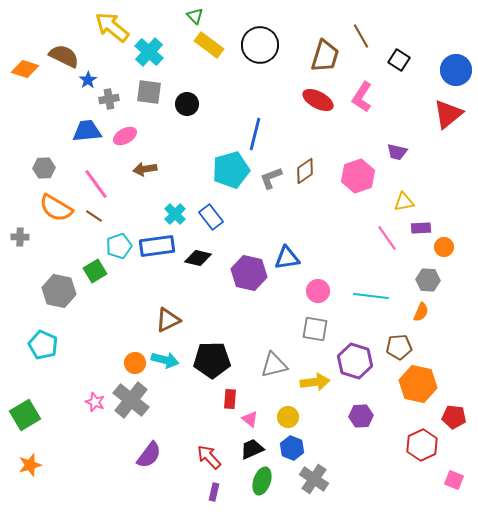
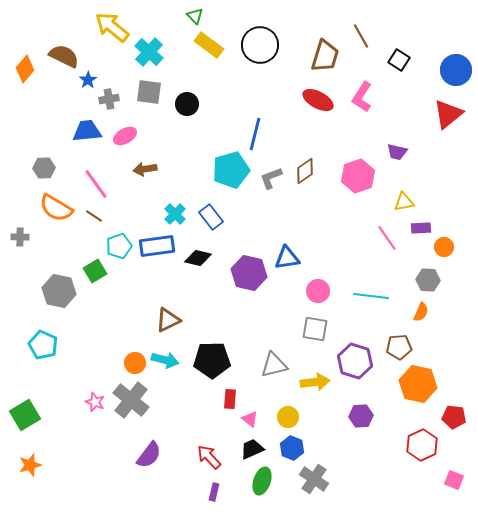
orange diamond at (25, 69): rotated 68 degrees counterclockwise
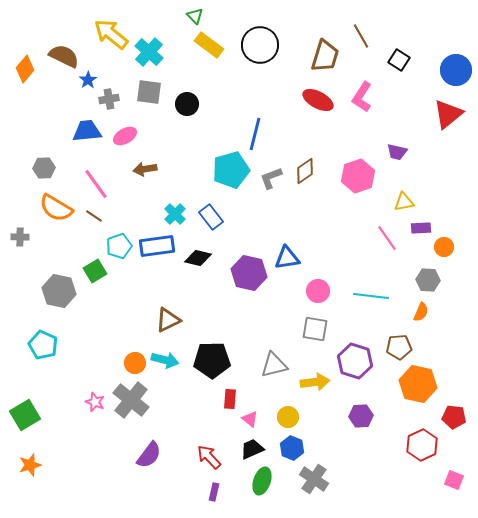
yellow arrow at (112, 27): moved 1 px left, 7 px down
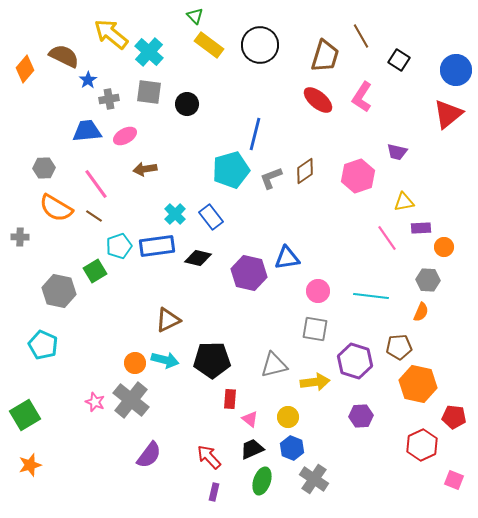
red ellipse at (318, 100): rotated 12 degrees clockwise
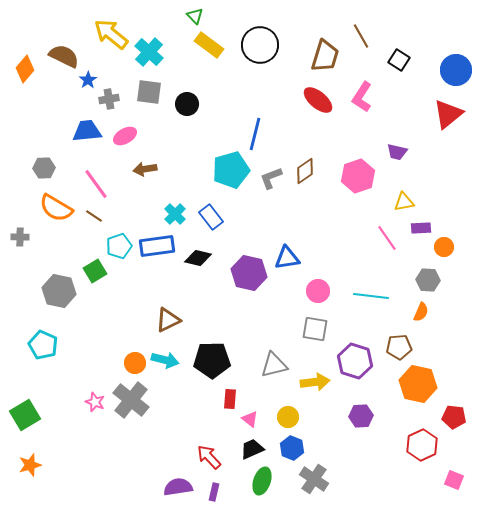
purple semicircle at (149, 455): moved 29 px right, 32 px down; rotated 136 degrees counterclockwise
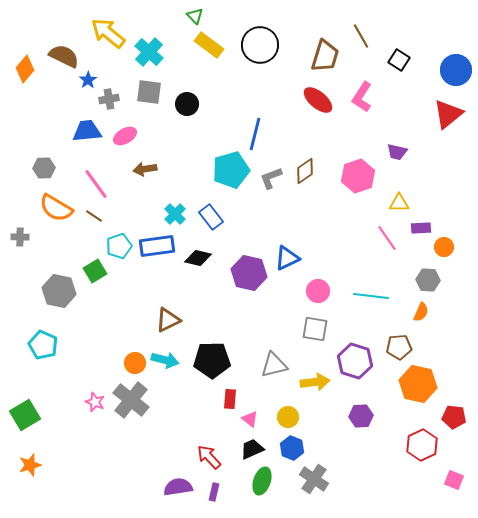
yellow arrow at (111, 34): moved 3 px left, 1 px up
yellow triangle at (404, 202): moved 5 px left, 1 px down; rotated 10 degrees clockwise
blue triangle at (287, 258): rotated 16 degrees counterclockwise
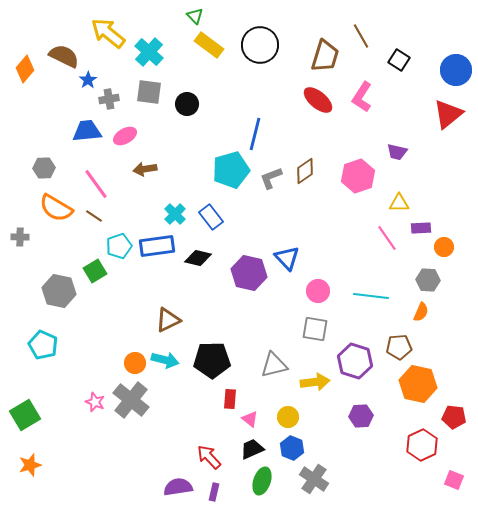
blue triangle at (287, 258): rotated 48 degrees counterclockwise
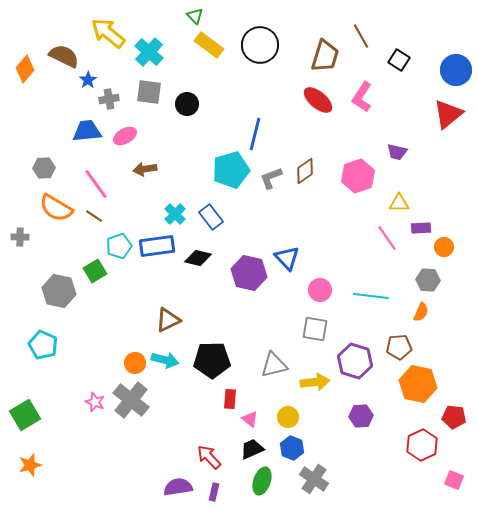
pink circle at (318, 291): moved 2 px right, 1 px up
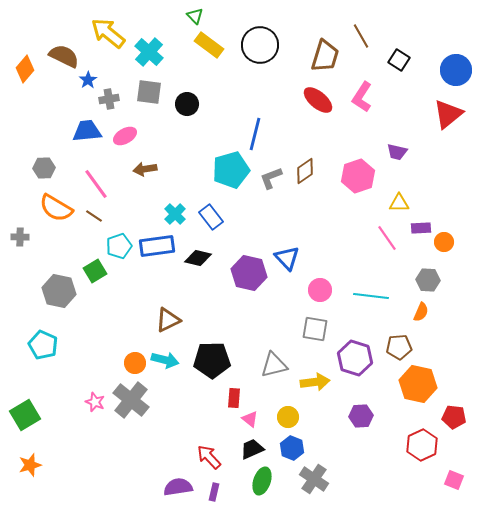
orange circle at (444, 247): moved 5 px up
purple hexagon at (355, 361): moved 3 px up
red rectangle at (230, 399): moved 4 px right, 1 px up
